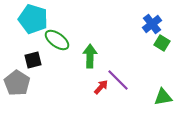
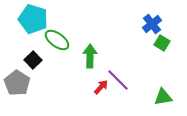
black square: rotated 30 degrees counterclockwise
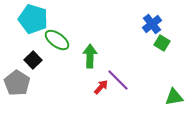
green triangle: moved 11 px right
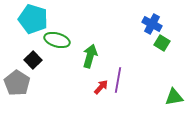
blue cross: rotated 24 degrees counterclockwise
green ellipse: rotated 20 degrees counterclockwise
green arrow: rotated 15 degrees clockwise
purple line: rotated 55 degrees clockwise
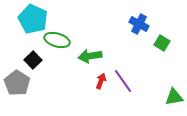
cyan pentagon: rotated 8 degrees clockwise
blue cross: moved 13 px left
green arrow: rotated 115 degrees counterclockwise
purple line: moved 5 px right, 1 px down; rotated 45 degrees counterclockwise
red arrow: moved 6 px up; rotated 21 degrees counterclockwise
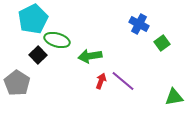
cyan pentagon: rotated 20 degrees clockwise
green square: rotated 21 degrees clockwise
black square: moved 5 px right, 5 px up
purple line: rotated 15 degrees counterclockwise
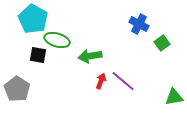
cyan pentagon: rotated 16 degrees counterclockwise
black square: rotated 36 degrees counterclockwise
gray pentagon: moved 6 px down
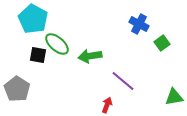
green ellipse: moved 4 px down; rotated 25 degrees clockwise
red arrow: moved 6 px right, 24 px down
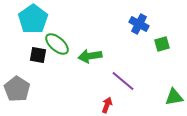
cyan pentagon: rotated 8 degrees clockwise
green square: moved 1 px down; rotated 21 degrees clockwise
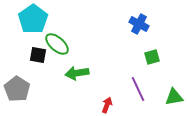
green square: moved 10 px left, 13 px down
green arrow: moved 13 px left, 17 px down
purple line: moved 15 px right, 8 px down; rotated 25 degrees clockwise
